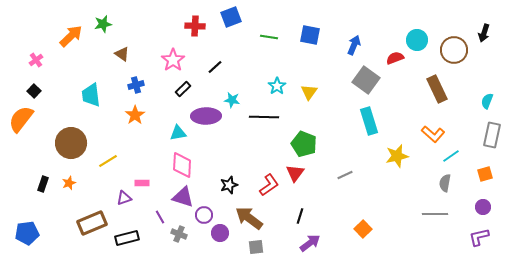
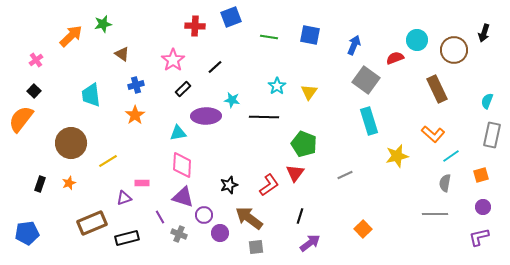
orange square at (485, 174): moved 4 px left, 1 px down
black rectangle at (43, 184): moved 3 px left
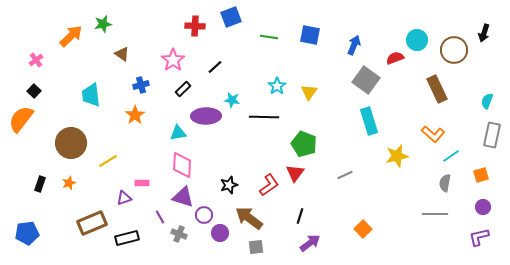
blue cross at (136, 85): moved 5 px right
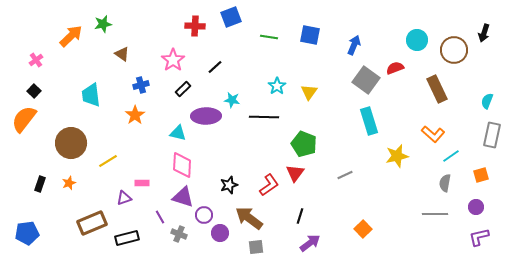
red semicircle at (395, 58): moved 10 px down
orange semicircle at (21, 119): moved 3 px right
cyan triangle at (178, 133): rotated 24 degrees clockwise
purple circle at (483, 207): moved 7 px left
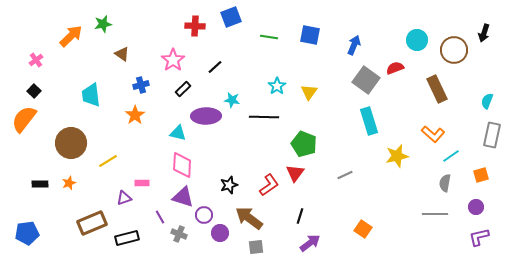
black rectangle at (40, 184): rotated 70 degrees clockwise
orange square at (363, 229): rotated 12 degrees counterclockwise
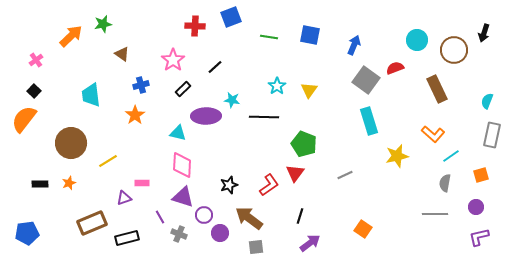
yellow triangle at (309, 92): moved 2 px up
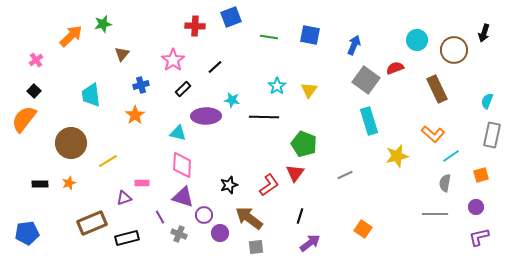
brown triangle at (122, 54): rotated 35 degrees clockwise
